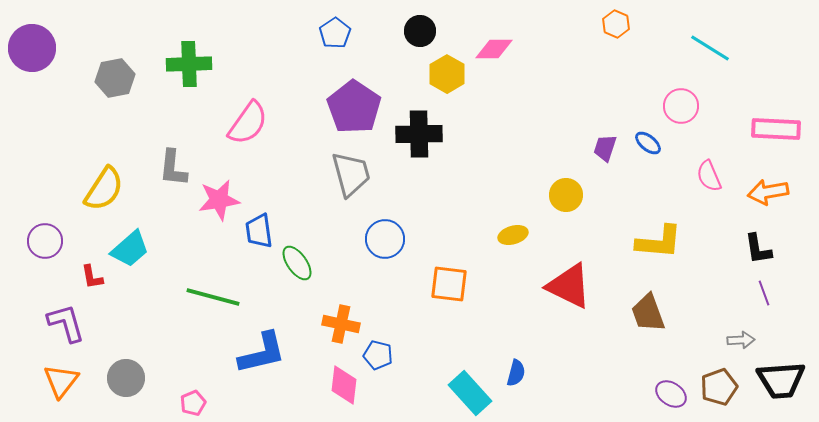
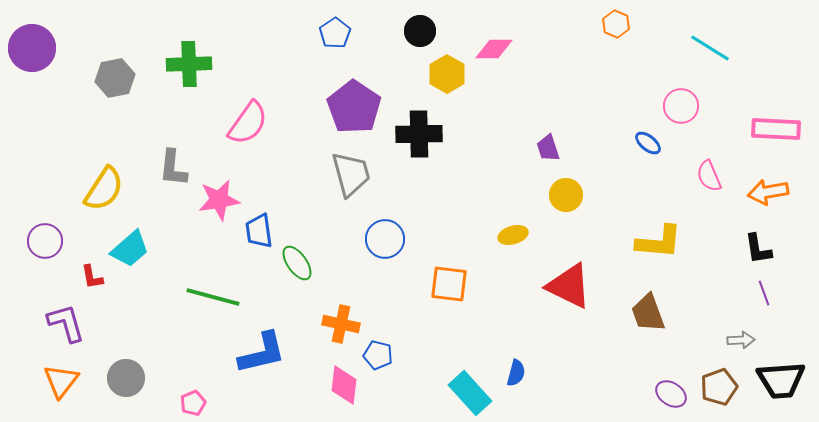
purple trapezoid at (605, 148): moved 57 px left; rotated 36 degrees counterclockwise
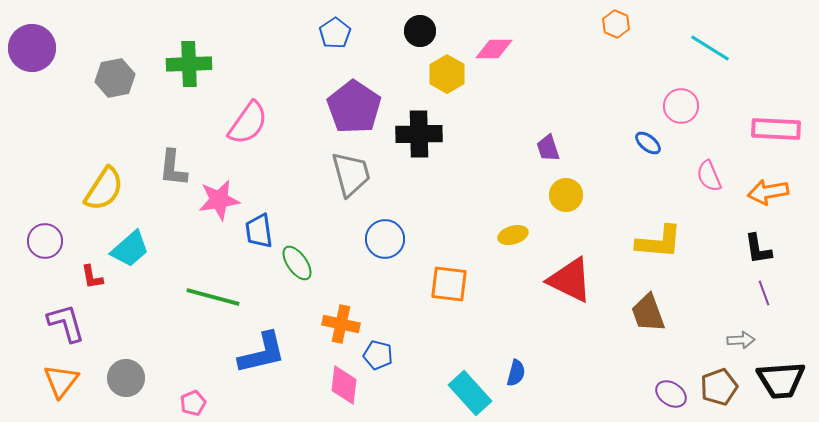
red triangle at (569, 286): moved 1 px right, 6 px up
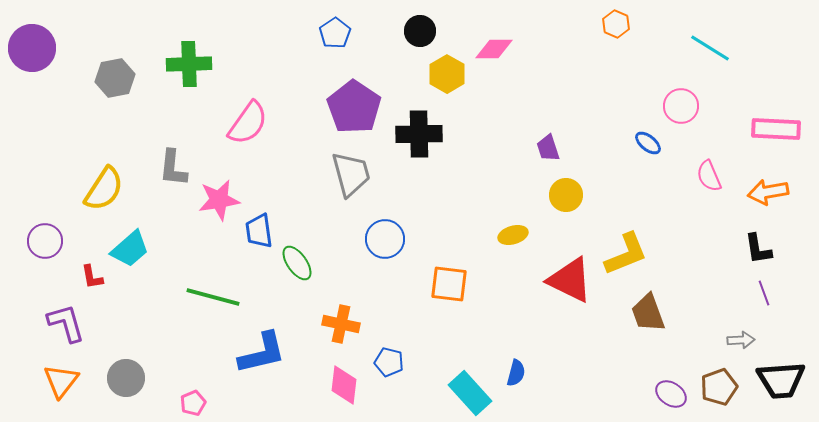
yellow L-shape at (659, 242): moved 33 px left, 12 px down; rotated 27 degrees counterclockwise
blue pentagon at (378, 355): moved 11 px right, 7 px down
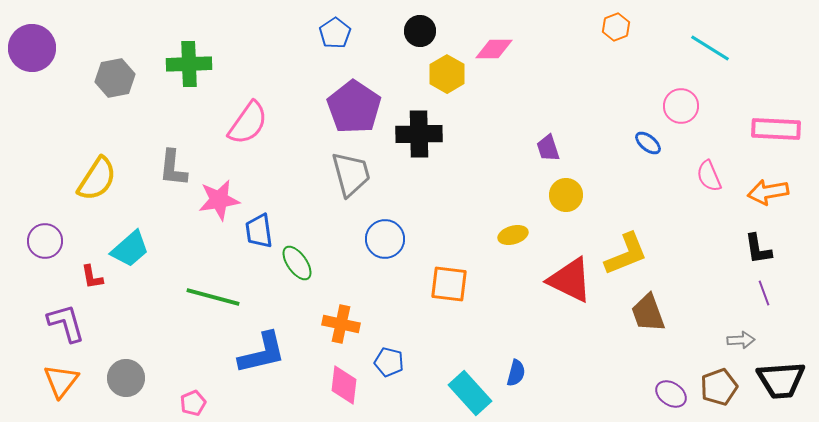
orange hexagon at (616, 24): moved 3 px down; rotated 16 degrees clockwise
yellow semicircle at (104, 189): moved 7 px left, 10 px up
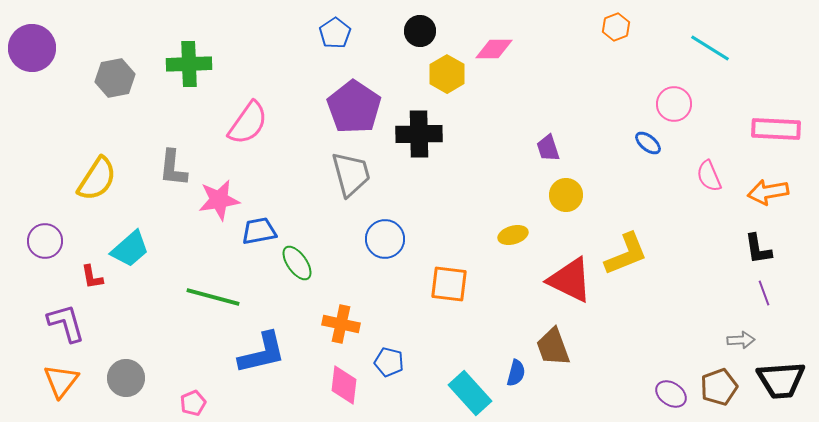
pink circle at (681, 106): moved 7 px left, 2 px up
blue trapezoid at (259, 231): rotated 87 degrees clockwise
brown trapezoid at (648, 313): moved 95 px left, 34 px down
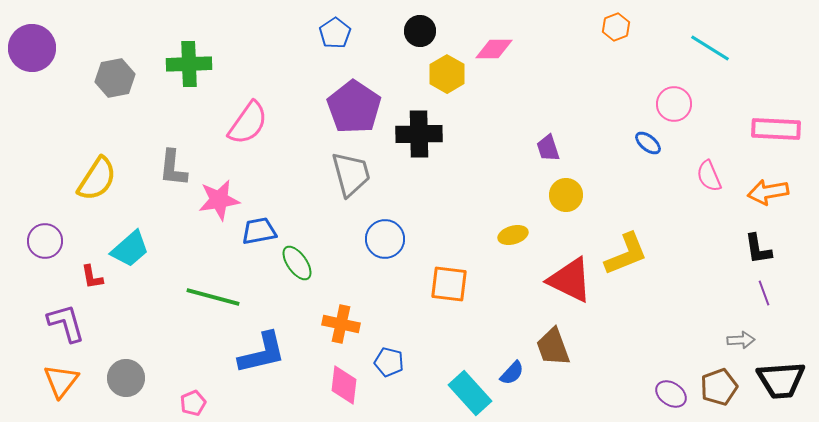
blue semicircle at (516, 373): moved 4 px left; rotated 28 degrees clockwise
